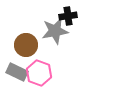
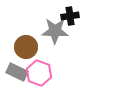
black cross: moved 2 px right
gray star: rotated 12 degrees clockwise
brown circle: moved 2 px down
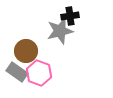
gray star: moved 5 px right; rotated 16 degrees counterclockwise
brown circle: moved 4 px down
gray rectangle: rotated 10 degrees clockwise
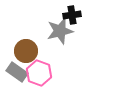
black cross: moved 2 px right, 1 px up
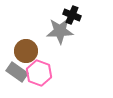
black cross: rotated 30 degrees clockwise
gray star: rotated 12 degrees clockwise
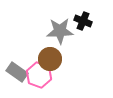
black cross: moved 11 px right, 6 px down
brown circle: moved 24 px right, 8 px down
pink hexagon: moved 2 px down
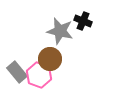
gray star: rotated 16 degrees clockwise
gray rectangle: rotated 15 degrees clockwise
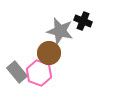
brown circle: moved 1 px left, 6 px up
pink hexagon: moved 2 px up
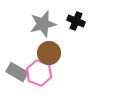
black cross: moved 7 px left
gray star: moved 17 px left, 7 px up; rotated 28 degrees counterclockwise
gray rectangle: rotated 20 degrees counterclockwise
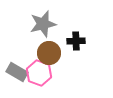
black cross: moved 20 px down; rotated 24 degrees counterclockwise
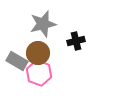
black cross: rotated 12 degrees counterclockwise
brown circle: moved 11 px left
gray rectangle: moved 11 px up
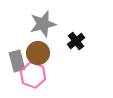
black cross: rotated 24 degrees counterclockwise
gray rectangle: rotated 45 degrees clockwise
pink hexagon: moved 6 px left, 2 px down
